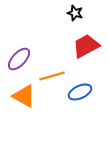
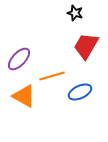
red trapezoid: rotated 32 degrees counterclockwise
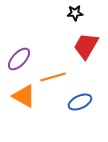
black star: rotated 21 degrees counterclockwise
orange line: moved 1 px right, 1 px down
blue ellipse: moved 10 px down
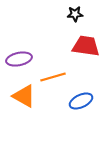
black star: moved 1 px down
red trapezoid: rotated 68 degrees clockwise
purple ellipse: rotated 35 degrees clockwise
blue ellipse: moved 1 px right, 1 px up
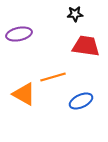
purple ellipse: moved 25 px up
orange triangle: moved 2 px up
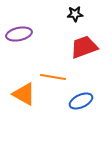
red trapezoid: moved 2 px left, 1 px down; rotated 28 degrees counterclockwise
orange line: rotated 25 degrees clockwise
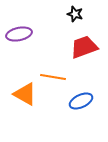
black star: rotated 21 degrees clockwise
orange triangle: moved 1 px right
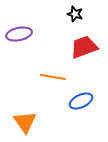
orange triangle: moved 28 px down; rotated 25 degrees clockwise
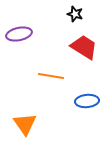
red trapezoid: rotated 52 degrees clockwise
orange line: moved 2 px left, 1 px up
blue ellipse: moved 6 px right; rotated 20 degrees clockwise
orange triangle: moved 2 px down
